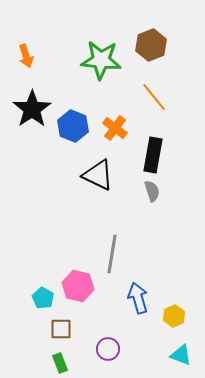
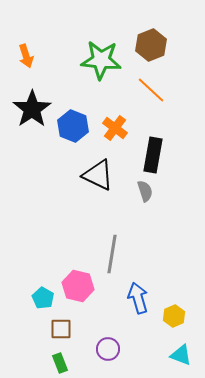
orange line: moved 3 px left, 7 px up; rotated 8 degrees counterclockwise
gray semicircle: moved 7 px left
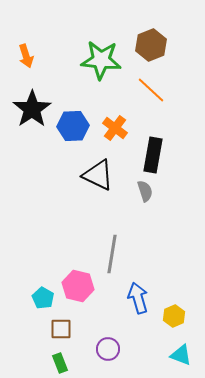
blue hexagon: rotated 24 degrees counterclockwise
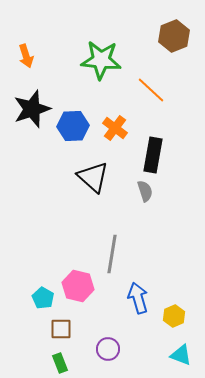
brown hexagon: moved 23 px right, 9 px up
black star: rotated 15 degrees clockwise
black triangle: moved 5 px left, 2 px down; rotated 16 degrees clockwise
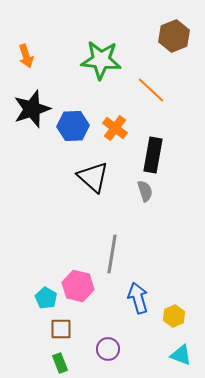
cyan pentagon: moved 3 px right
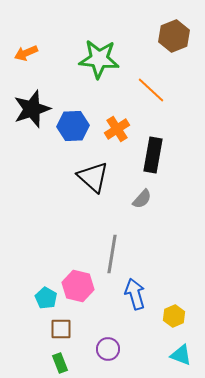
orange arrow: moved 3 px up; rotated 85 degrees clockwise
green star: moved 2 px left, 1 px up
orange cross: moved 2 px right, 1 px down; rotated 20 degrees clockwise
gray semicircle: moved 3 px left, 8 px down; rotated 60 degrees clockwise
blue arrow: moved 3 px left, 4 px up
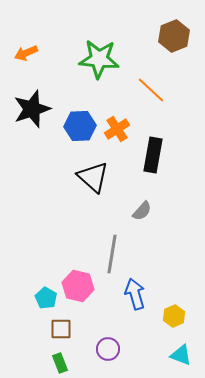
blue hexagon: moved 7 px right
gray semicircle: moved 12 px down
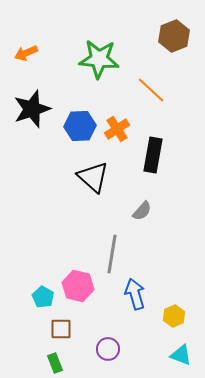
cyan pentagon: moved 3 px left, 1 px up
green rectangle: moved 5 px left
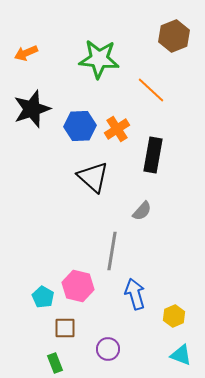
gray line: moved 3 px up
brown square: moved 4 px right, 1 px up
